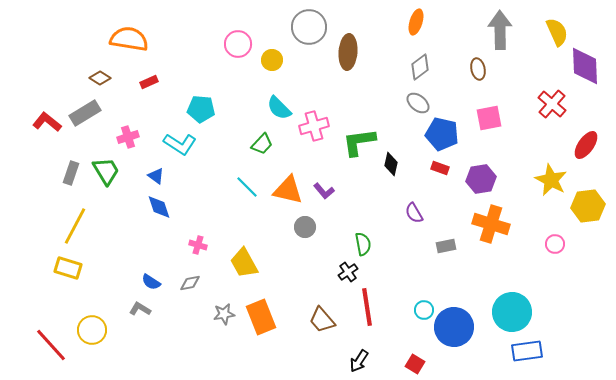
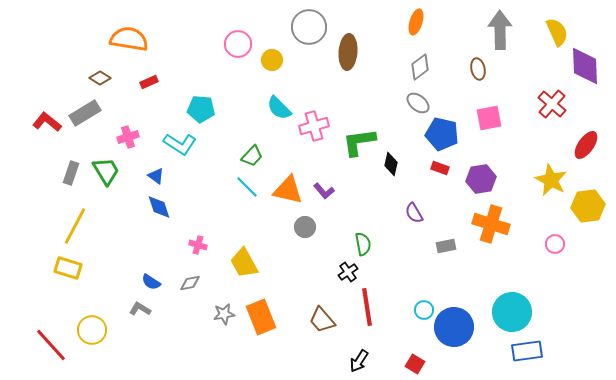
green trapezoid at (262, 144): moved 10 px left, 12 px down
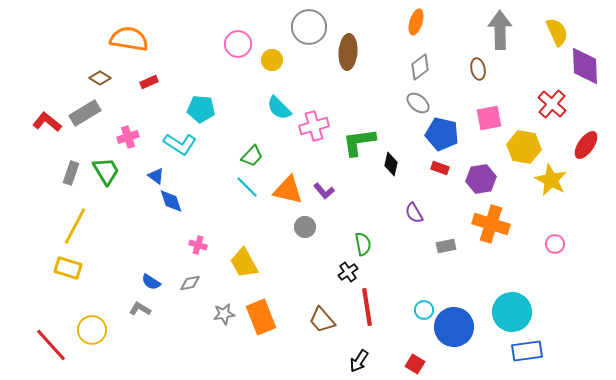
yellow hexagon at (588, 206): moved 64 px left, 59 px up; rotated 16 degrees clockwise
blue diamond at (159, 207): moved 12 px right, 6 px up
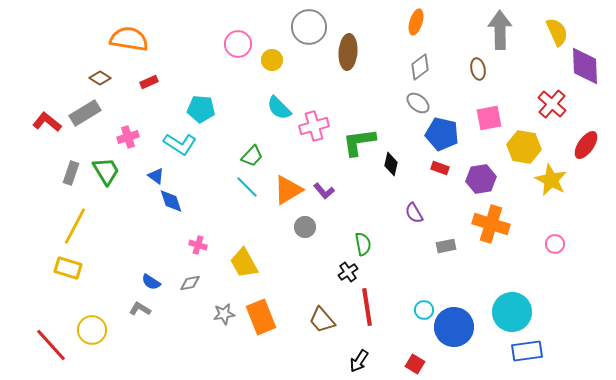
orange triangle at (288, 190): rotated 44 degrees counterclockwise
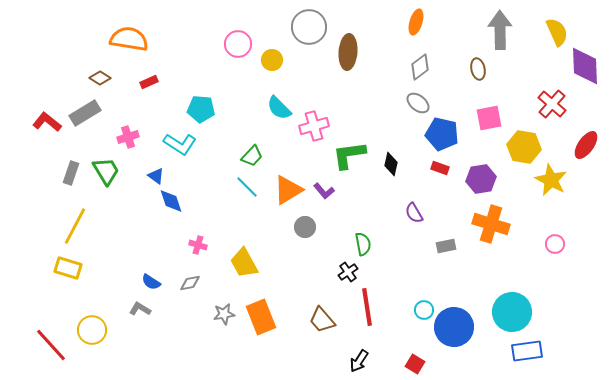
green L-shape at (359, 142): moved 10 px left, 13 px down
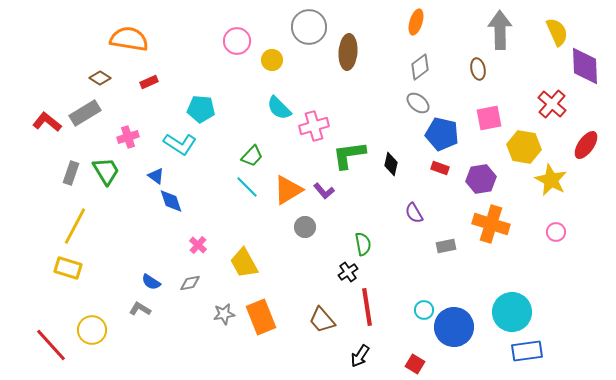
pink circle at (238, 44): moved 1 px left, 3 px up
pink circle at (555, 244): moved 1 px right, 12 px up
pink cross at (198, 245): rotated 24 degrees clockwise
black arrow at (359, 361): moved 1 px right, 5 px up
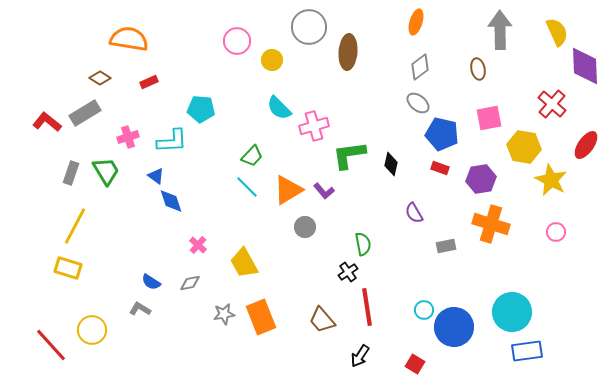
cyan L-shape at (180, 144): moved 8 px left, 3 px up; rotated 36 degrees counterclockwise
